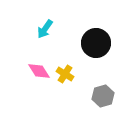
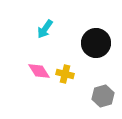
yellow cross: rotated 18 degrees counterclockwise
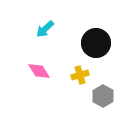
cyan arrow: rotated 12 degrees clockwise
yellow cross: moved 15 px right, 1 px down; rotated 30 degrees counterclockwise
gray hexagon: rotated 15 degrees counterclockwise
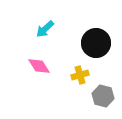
pink diamond: moved 5 px up
gray hexagon: rotated 15 degrees counterclockwise
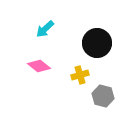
black circle: moved 1 px right
pink diamond: rotated 20 degrees counterclockwise
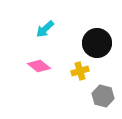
yellow cross: moved 4 px up
